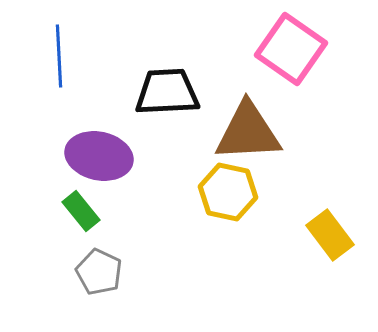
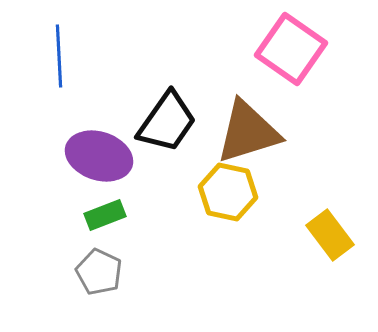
black trapezoid: moved 30 px down; rotated 128 degrees clockwise
brown triangle: rotated 14 degrees counterclockwise
purple ellipse: rotated 6 degrees clockwise
green rectangle: moved 24 px right, 4 px down; rotated 72 degrees counterclockwise
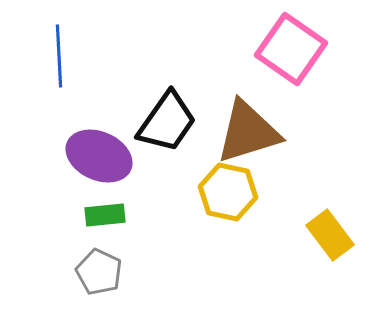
purple ellipse: rotated 6 degrees clockwise
green rectangle: rotated 15 degrees clockwise
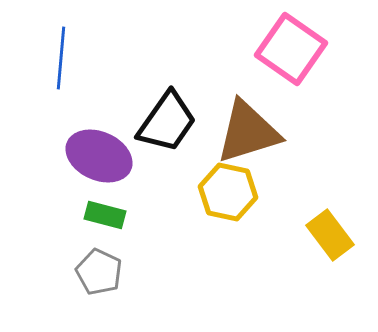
blue line: moved 2 px right, 2 px down; rotated 8 degrees clockwise
green rectangle: rotated 21 degrees clockwise
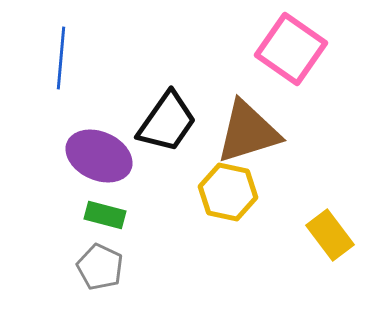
gray pentagon: moved 1 px right, 5 px up
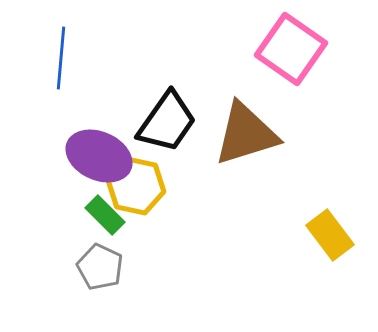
brown triangle: moved 2 px left, 2 px down
yellow hexagon: moved 92 px left, 6 px up
green rectangle: rotated 30 degrees clockwise
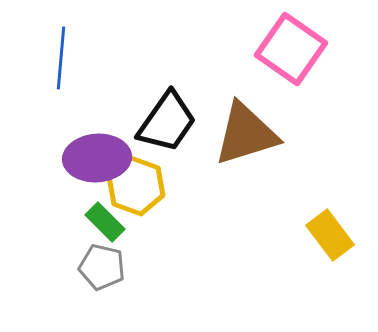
purple ellipse: moved 2 px left, 2 px down; rotated 28 degrees counterclockwise
yellow hexagon: rotated 8 degrees clockwise
green rectangle: moved 7 px down
gray pentagon: moved 2 px right; rotated 12 degrees counterclockwise
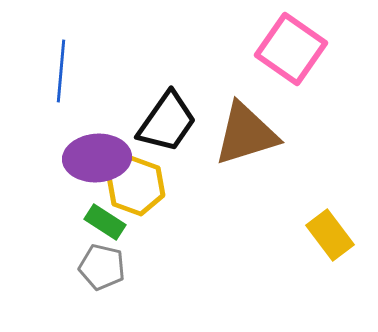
blue line: moved 13 px down
green rectangle: rotated 12 degrees counterclockwise
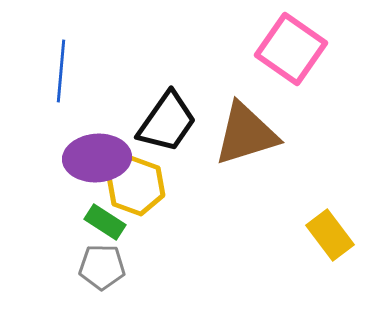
gray pentagon: rotated 12 degrees counterclockwise
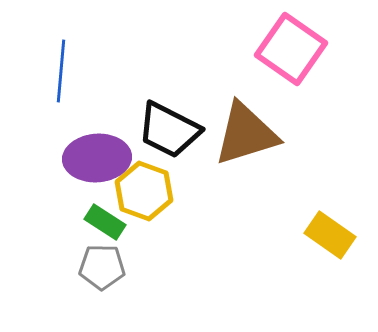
black trapezoid: moved 2 px right, 8 px down; rotated 82 degrees clockwise
yellow hexagon: moved 8 px right, 5 px down
yellow rectangle: rotated 18 degrees counterclockwise
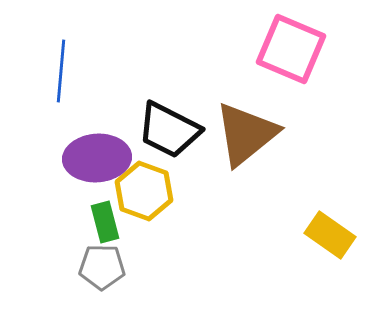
pink square: rotated 12 degrees counterclockwise
brown triangle: rotated 22 degrees counterclockwise
green rectangle: rotated 42 degrees clockwise
